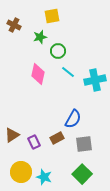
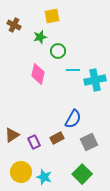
cyan line: moved 5 px right, 2 px up; rotated 40 degrees counterclockwise
gray square: moved 5 px right, 2 px up; rotated 18 degrees counterclockwise
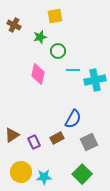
yellow square: moved 3 px right
cyan star: rotated 21 degrees counterclockwise
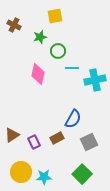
cyan line: moved 1 px left, 2 px up
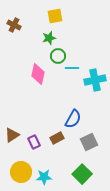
green star: moved 9 px right, 1 px down
green circle: moved 5 px down
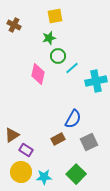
cyan line: rotated 40 degrees counterclockwise
cyan cross: moved 1 px right, 1 px down
brown rectangle: moved 1 px right, 1 px down
purple rectangle: moved 8 px left, 8 px down; rotated 32 degrees counterclockwise
green square: moved 6 px left
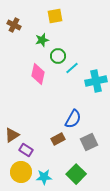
green star: moved 7 px left, 2 px down
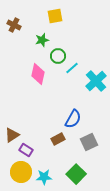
cyan cross: rotated 30 degrees counterclockwise
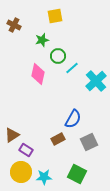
green square: moved 1 px right; rotated 18 degrees counterclockwise
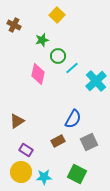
yellow square: moved 2 px right, 1 px up; rotated 35 degrees counterclockwise
brown triangle: moved 5 px right, 14 px up
brown rectangle: moved 2 px down
